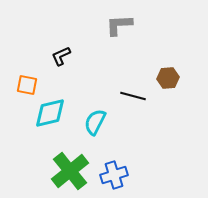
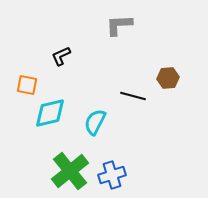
blue cross: moved 2 px left
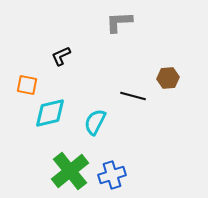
gray L-shape: moved 3 px up
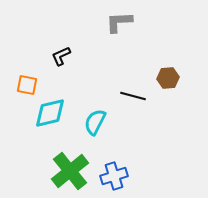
blue cross: moved 2 px right, 1 px down
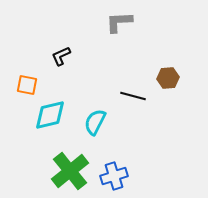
cyan diamond: moved 2 px down
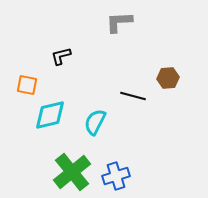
black L-shape: rotated 10 degrees clockwise
green cross: moved 2 px right, 1 px down
blue cross: moved 2 px right
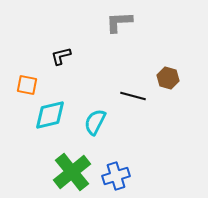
brown hexagon: rotated 20 degrees clockwise
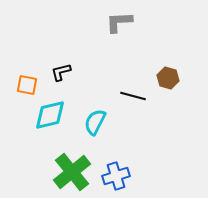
black L-shape: moved 16 px down
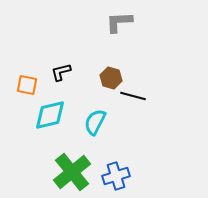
brown hexagon: moved 57 px left
